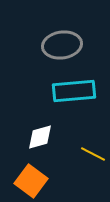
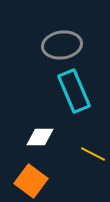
cyan rectangle: rotated 72 degrees clockwise
white diamond: rotated 16 degrees clockwise
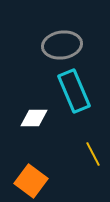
white diamond: moved 6 px left, 19 px up
yellow line: rotated 35 degrees clockwise
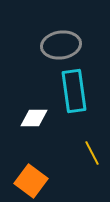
gray ellipse: moved 1 px left
cyan rectangle: rotated 15 degrees clockwise
yellow line: moved 1 px left, 1 px up
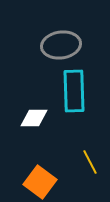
cyan rectangle: rotated 6 degrees clockwise
yellow line: moved 2 px left, 9 px down
orange square: moved 9 px right, 1 px down
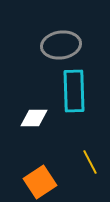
orange square: rotated 20 degrees clockwise
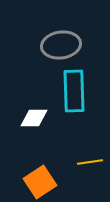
yellow line: rotated 70 degrees counterclockwise
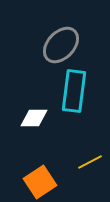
gray ellipse: rotated 39 degrees counterclockwise
cyan rectangle: rotated 9 degrees clockwise
yellow line: rotated 20 degrees counterclockwise
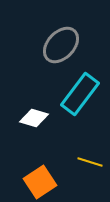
cyan rectangle: moved 6 px right, 3 px down; rotated 30 degrees clockwise
white diamond: rotated 16 degrees clockwise
yellow line: rotated 45 degrees clockwise
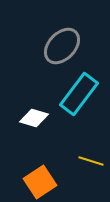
gray ellipse: moved 1 px right, 1 px down
cyan rectangle: moved 1 px left
yellow line: moved 1 px right, 1 px up
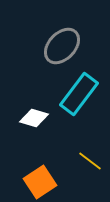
yellow line: moved 1 px left; rotated 20 degrees clockwise
